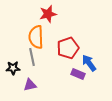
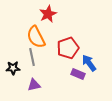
red star: rotated 12 degrees counterclockwise
orange semicircle: rotated 25 degrees counterclockwise
purple triangle: moved 4 px right
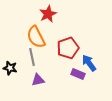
black star: moved 3 px left; rotated 16 degrees clockwise
purple triangle: moved 4 px right, 5 px up
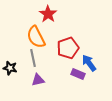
red star: rotated 12 degrees counterclockwise
gray line: moved 1 px right, 1 px down
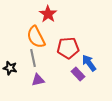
red pentagon: rotated 15 degrees clockwise
purple rectangle: rotated 24 degrees clockwise
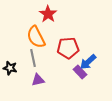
blue arrow: moved 1 px left, 1 px up; rotated 96 degrees counterclockwise
purple rectangle: moved 2 px right, 2 px up
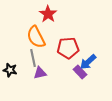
black star: moved 2 px down
purple triangle: moved 2 px right, 7 px up
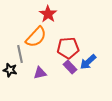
orange semicircle: rotated 110 degrees counterclockwise
gray line: moved 13 px left, 4 px up
purple rectangle: moved 10 px left, 5 px up
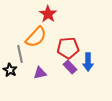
blue arrow: rotated 48 degrees counterclockwise
black star: rotated 16 degrees clockwise
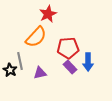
red star: rotated 12 degrees clockwise
gray line: moved 7 px down
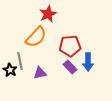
red pentagon: moved 2 px right, 2 px up
